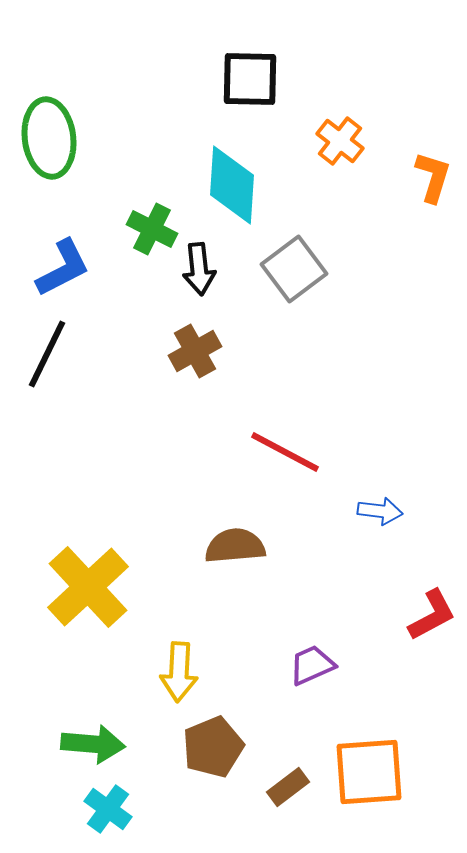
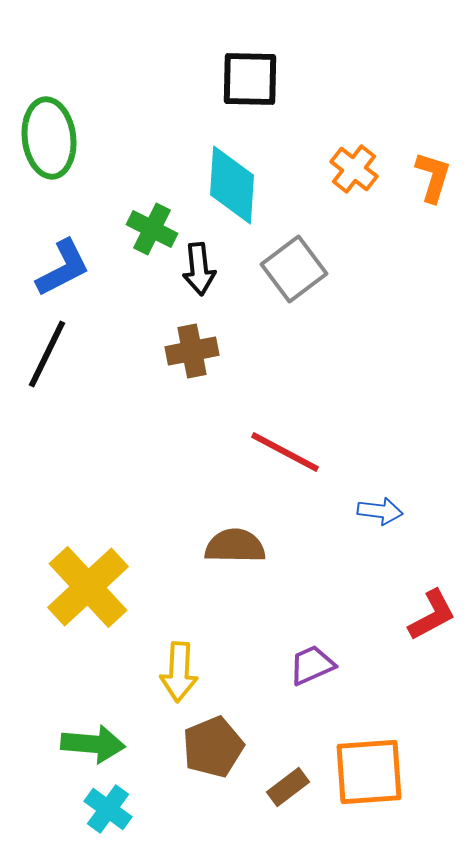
orange cross: moved 14 px right, 28 px down
brown cross: moved 3 px left; rotated 18 degrees clockwise
brown semicircle: rotated 6 degrees clockwise
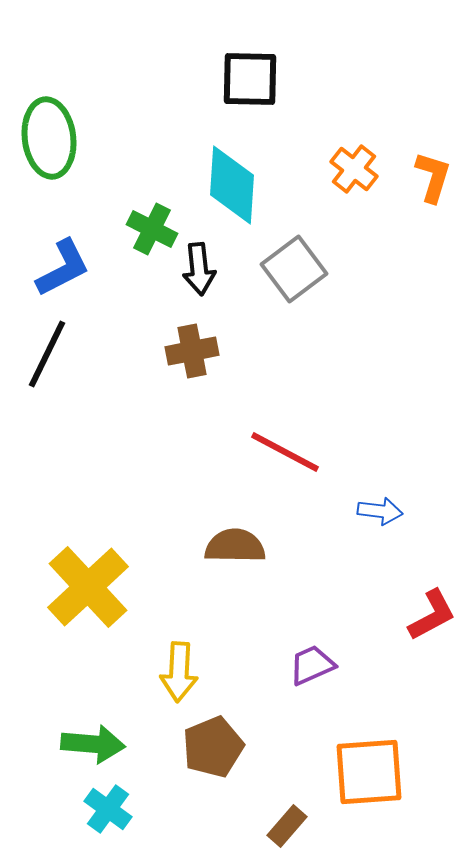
brown rectangle: moved 1 px left, 39 px down; rotated 12 degrees counterclockwise
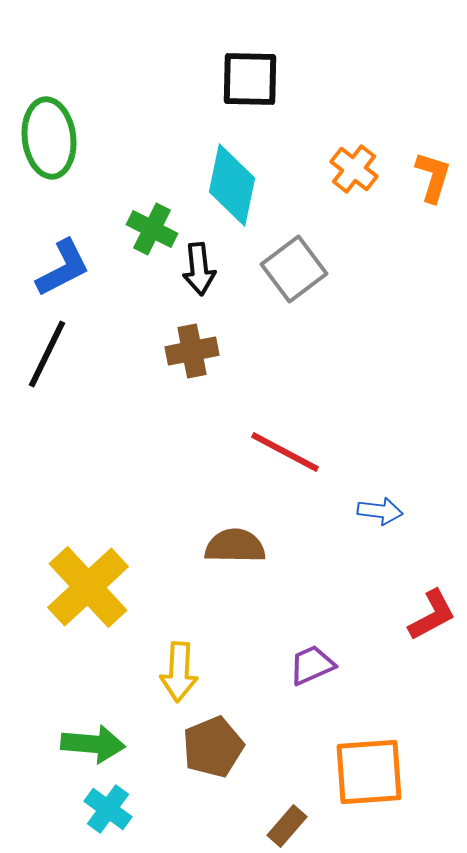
cyan diamond: rotated 8 degrees clockwise
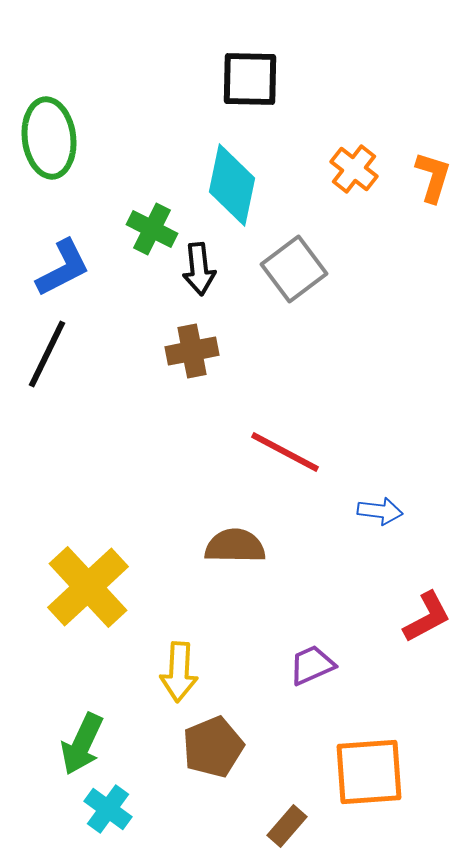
red L-shape: moved 5 px left, 2 px down
green arrow: moved 11 px left; rotated 110 degrees clockwise
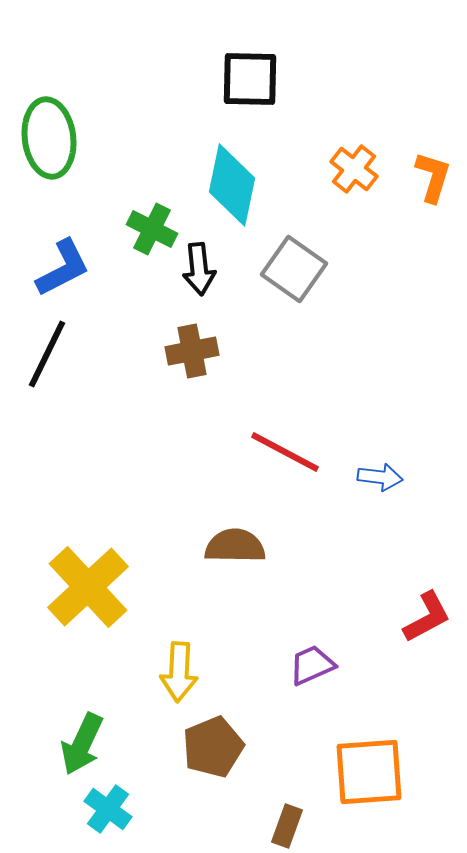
gray square: rotated 18 degrees counterclockwise
blue arrow: moved 34 px up
brown rectangle: rotated 21 degrees counterclockwise
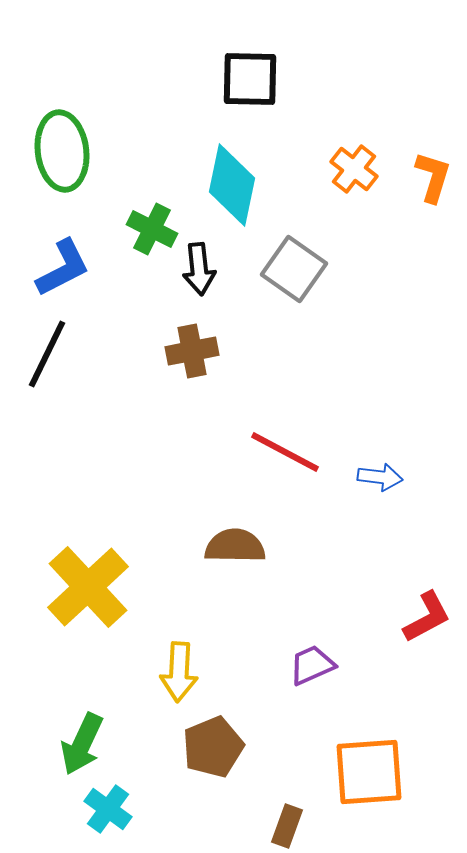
green ellipse: moved 13 px right, 13 px down
